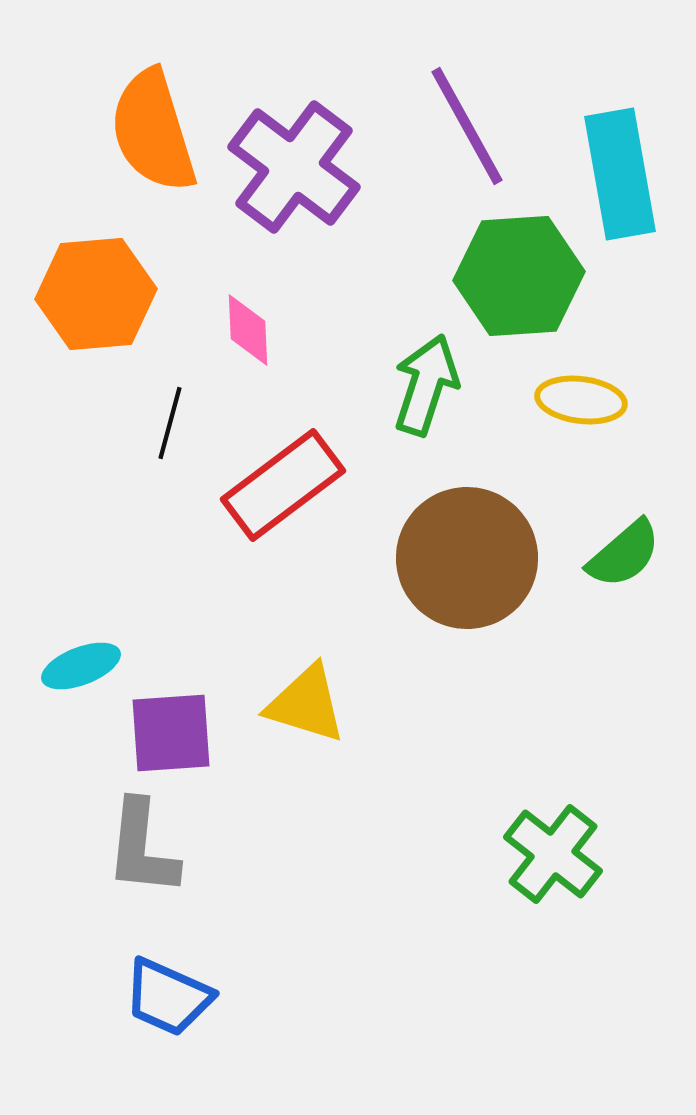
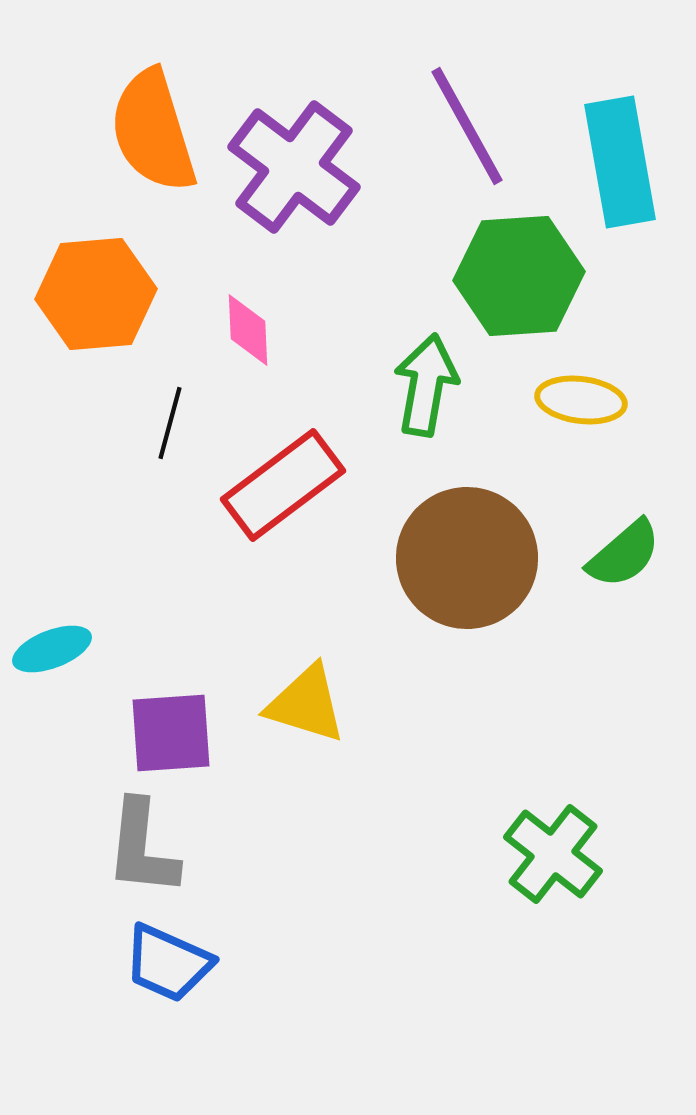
cyan rectangle: moved 12 px up
green arrow: rotated 8 degrees counterclockwise
cyan ellipse: moved 29 px left, 17 px up
blue trapezoid: moved 34 px up
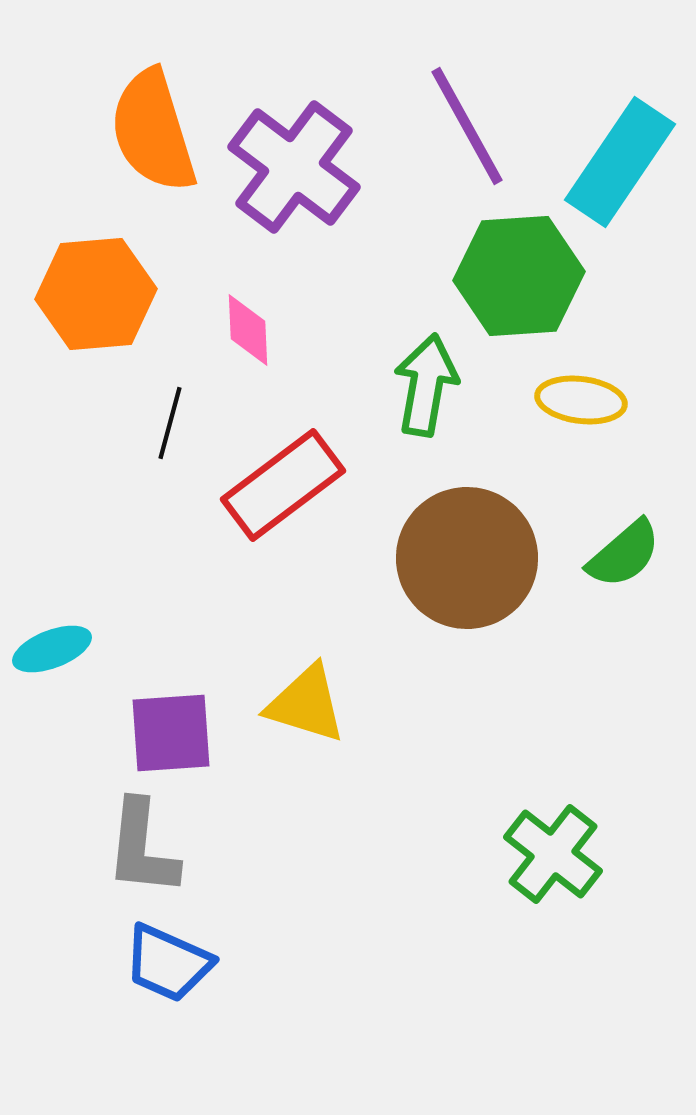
cyan rectangle: rotated 44 degrees clockwise
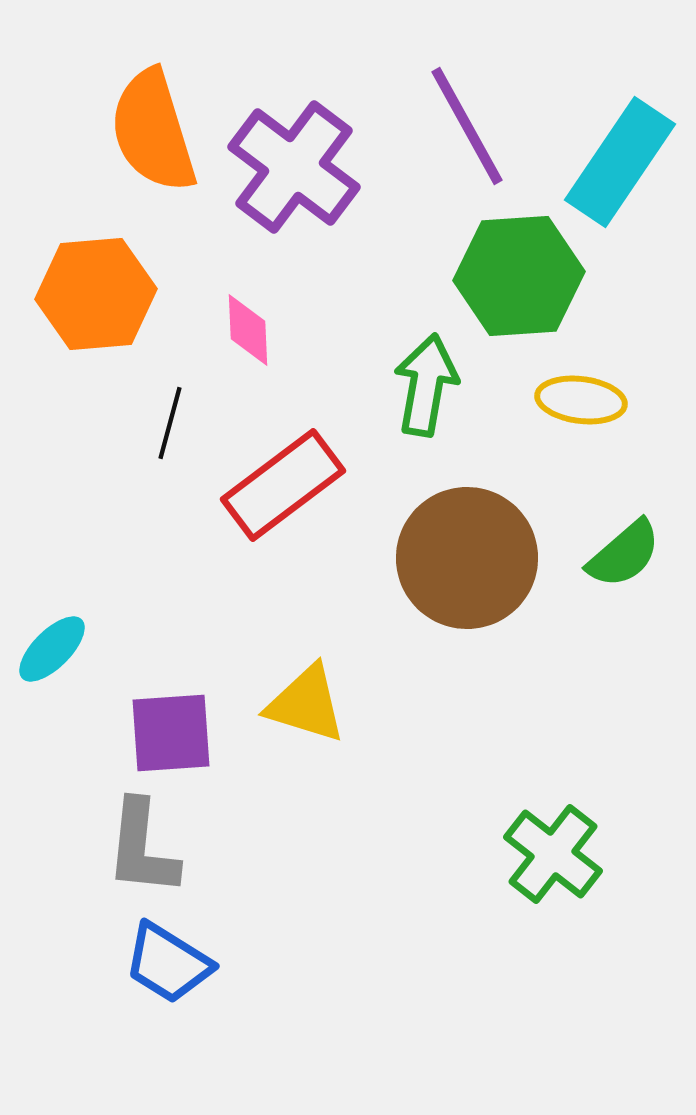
cyan ellipse: rotated 24 degrees counterclockwise
blue trapezoid: rotated 8 degrees clockwise
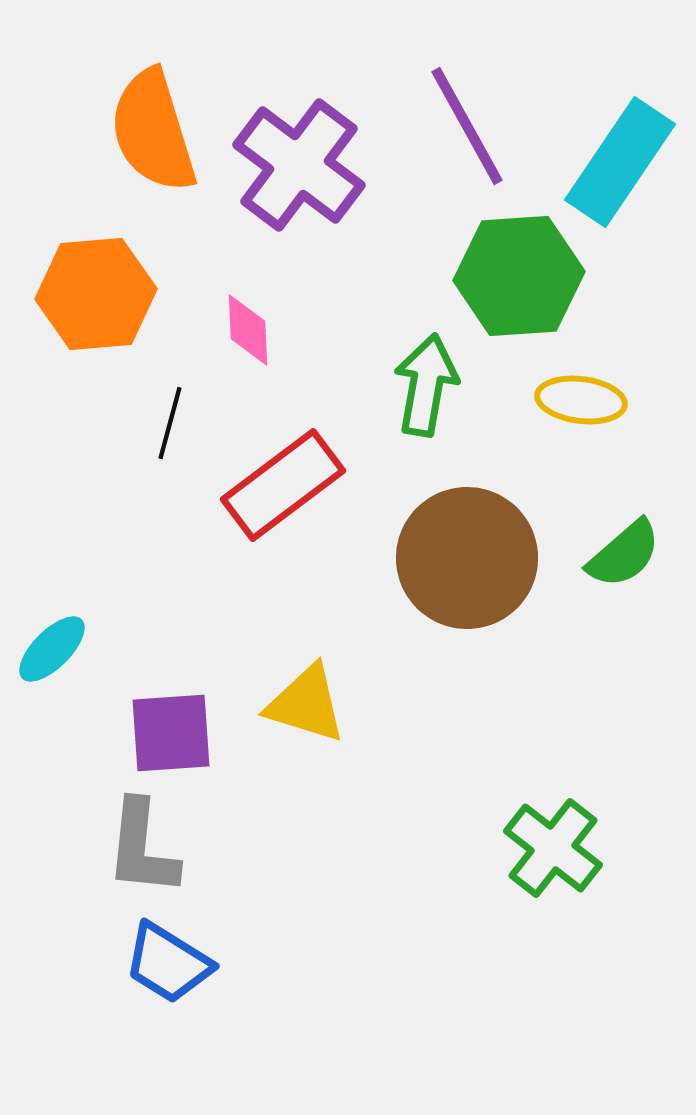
purple cross: moved 5 px right, 2 px up
green cross: moved 6 px up
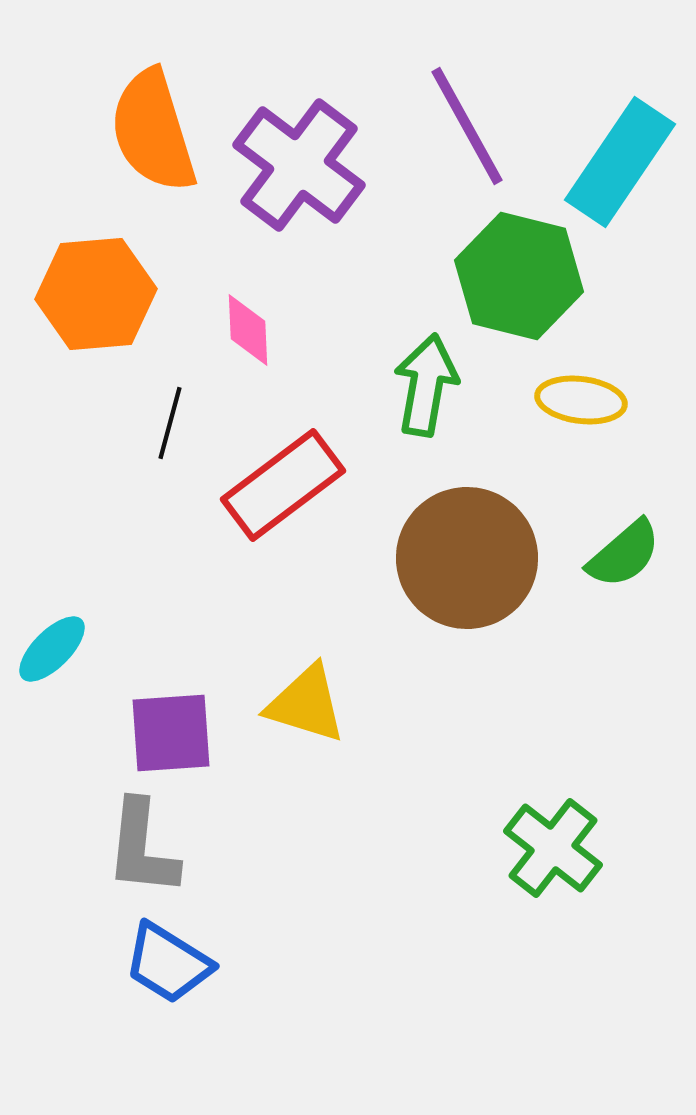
green hexagon: rotated 18 degrees clockwise
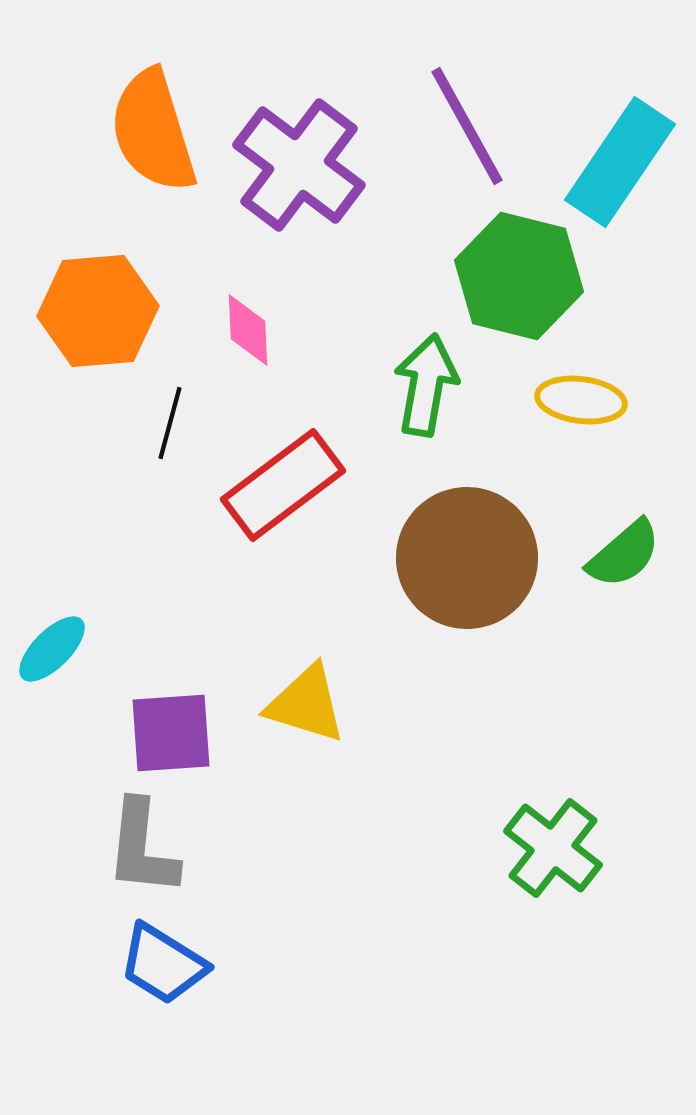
orange hexagon: moved 2 px right, 17 px down
blue trapezoid: moved 5 px left, 1 px down
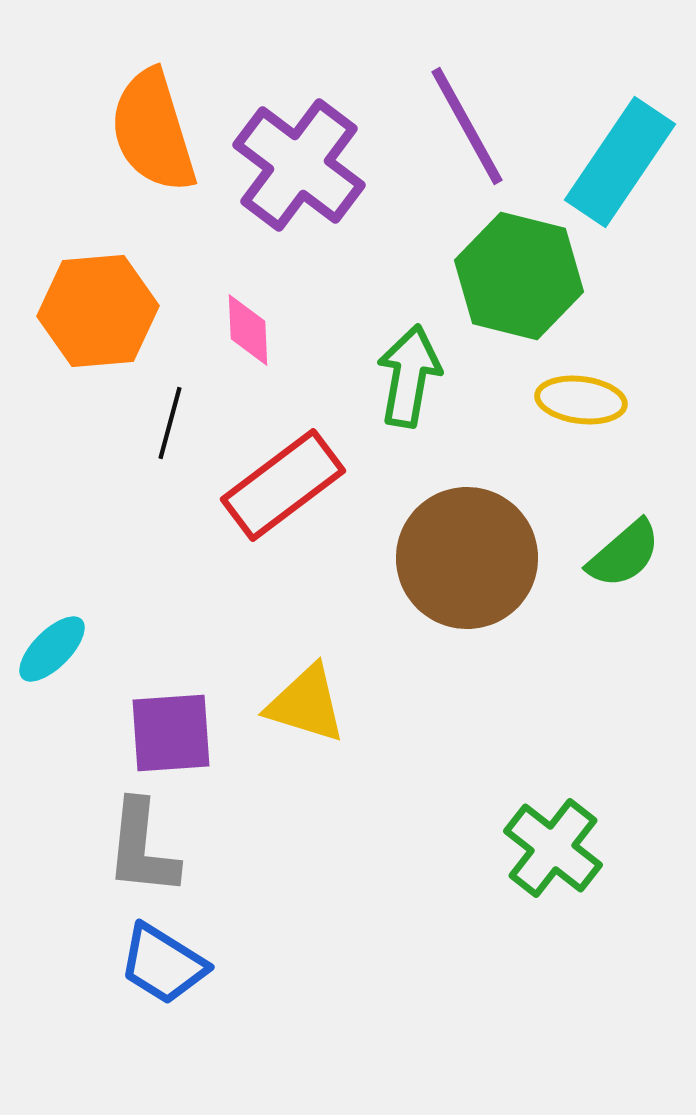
green arrow: moved 17 px left, 9 px up
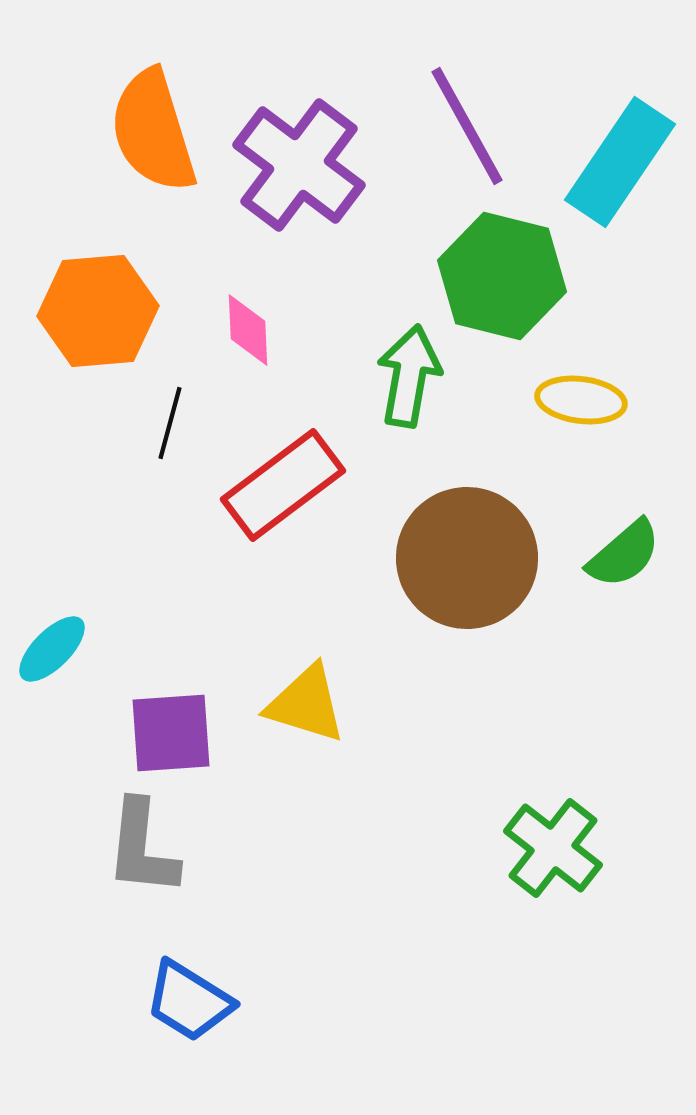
green hexagon: moved 17 px left
blue trapezoid: moved 26 px right, 37 px down
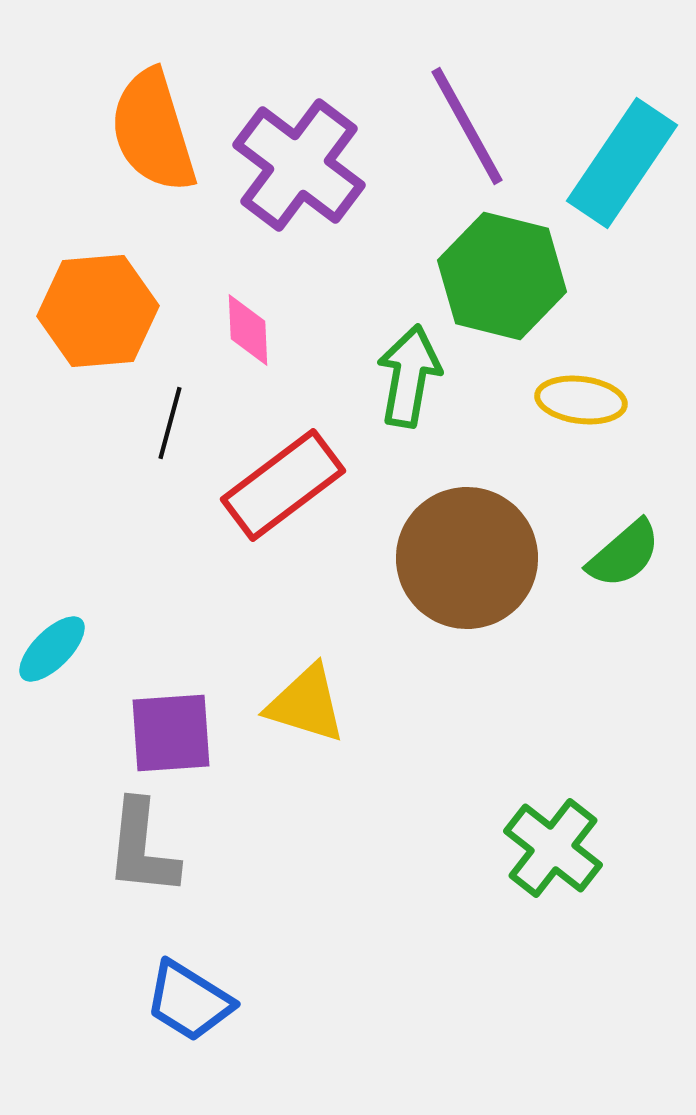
cyan rectangle: moved 2 px right, 1 px down
